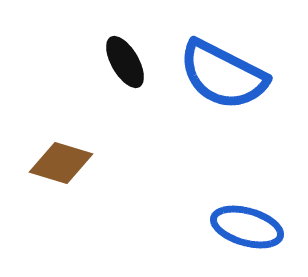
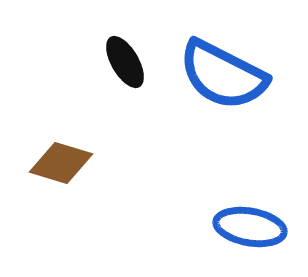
blue ellipse: moved 3 px right; rotated 6 degrees counterclockwise
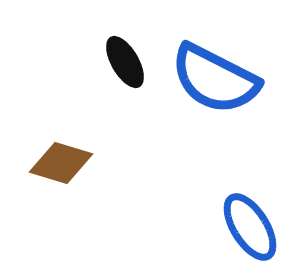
blue semicircle: moved 8 px left, 4 px down
blue ellipse: rotated 48 degrees clockwise
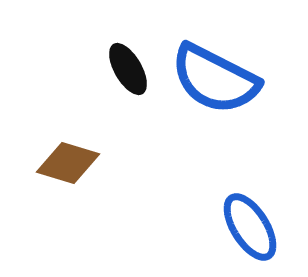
black ellipse: moved 3 px right, 7 px down
brown diamond: moved 7 px right
